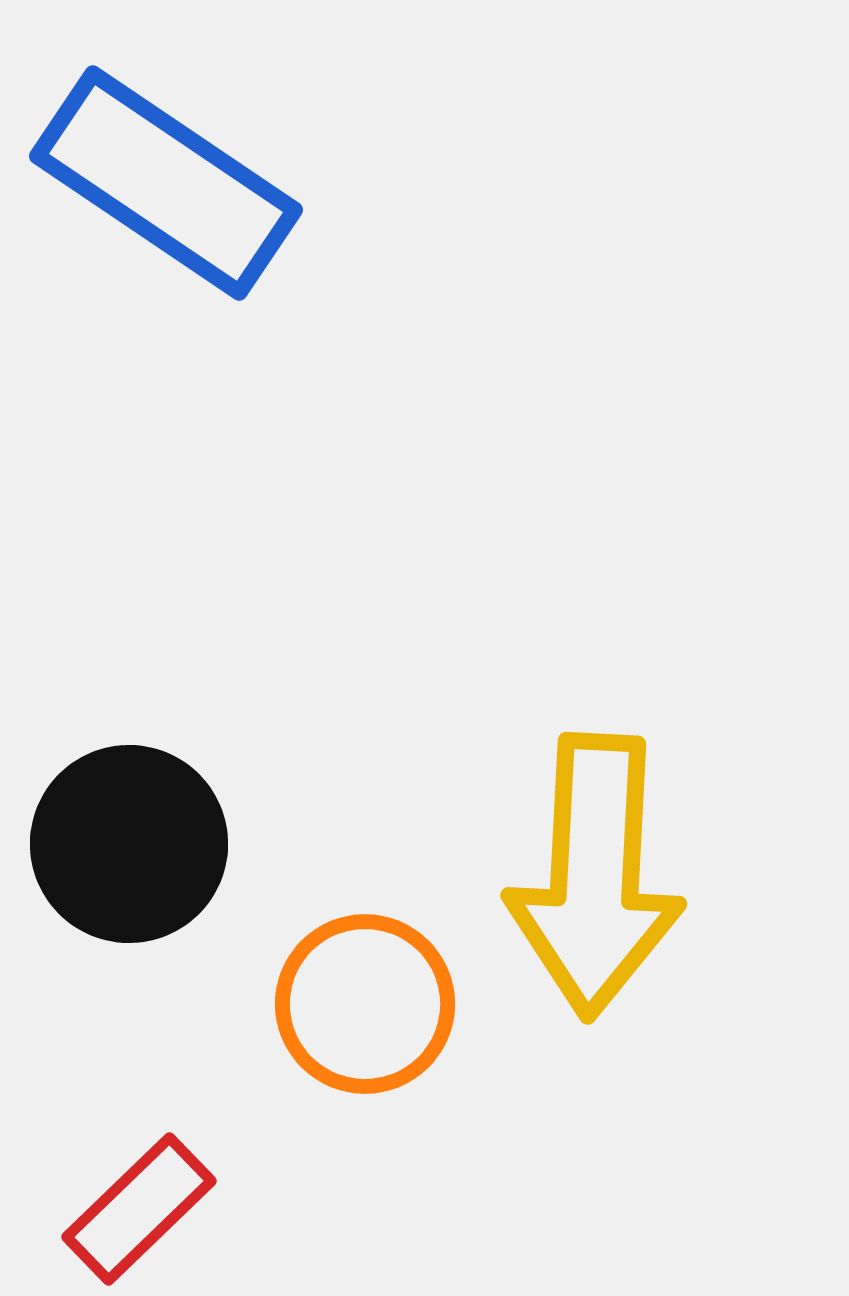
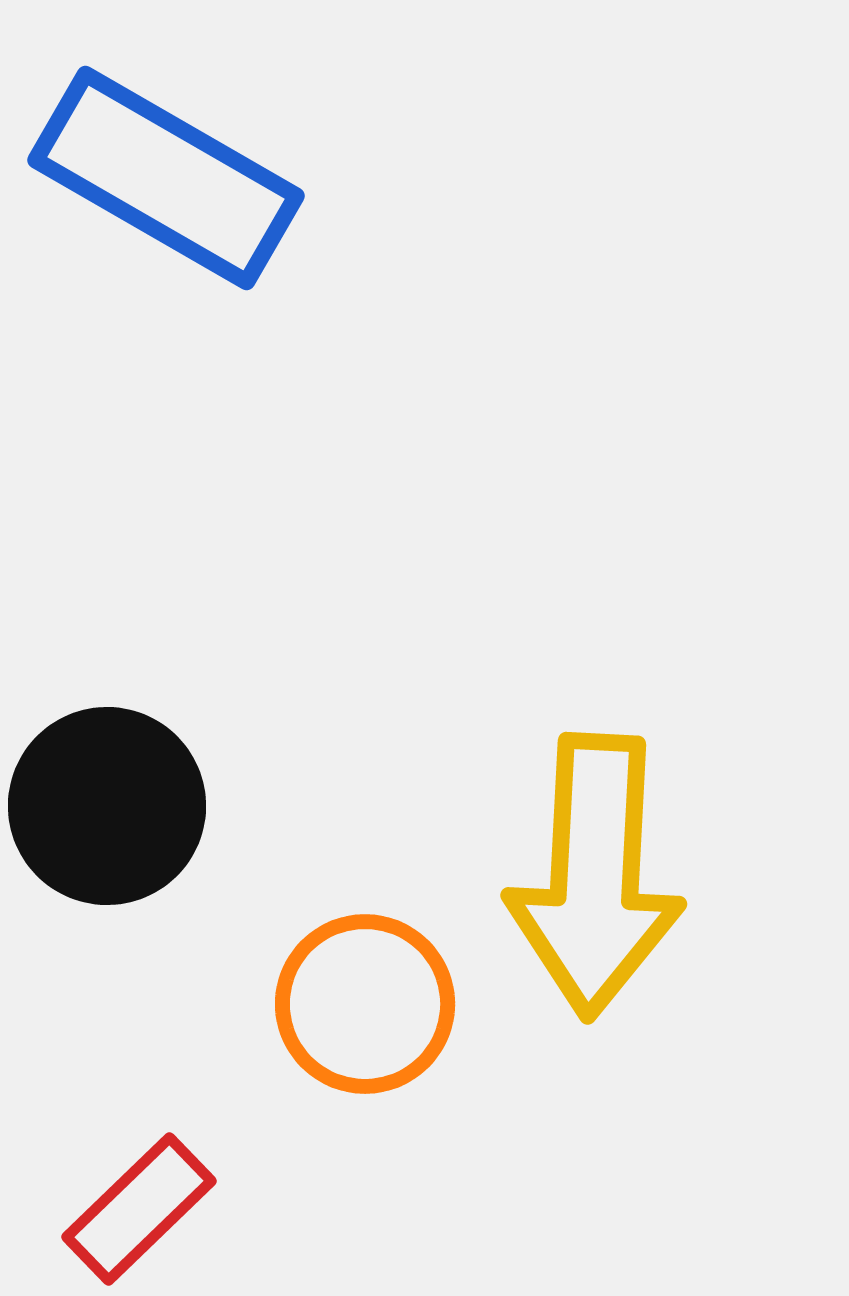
blue rectangle: moved 5 px up; rotated 4 degrees counterclockwise
black circle: moved 22 px left, 38 px up
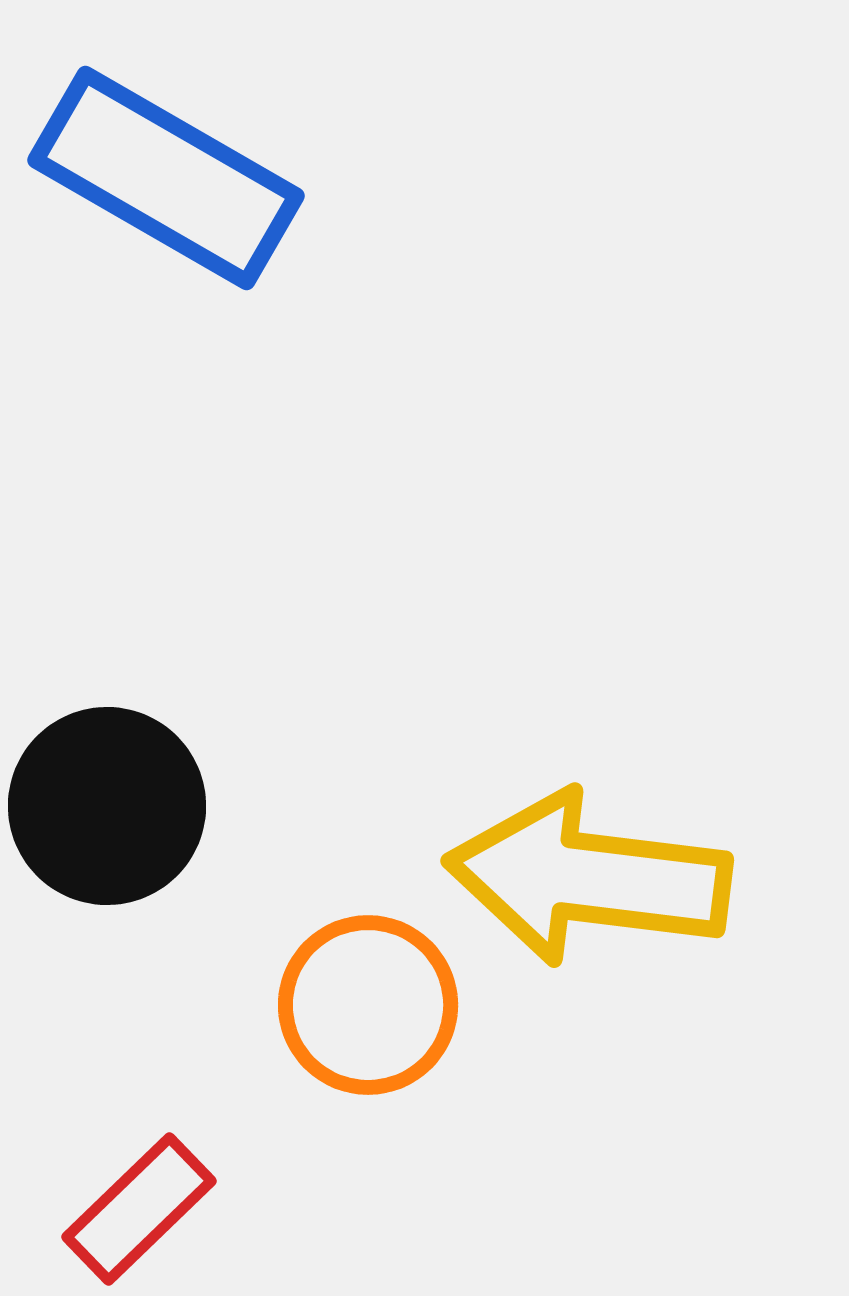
yellow arrow: moved 7 px left, 2 px down; rotated 94 degrees clockwise
orange circle: moved 3 px right, 1 px down
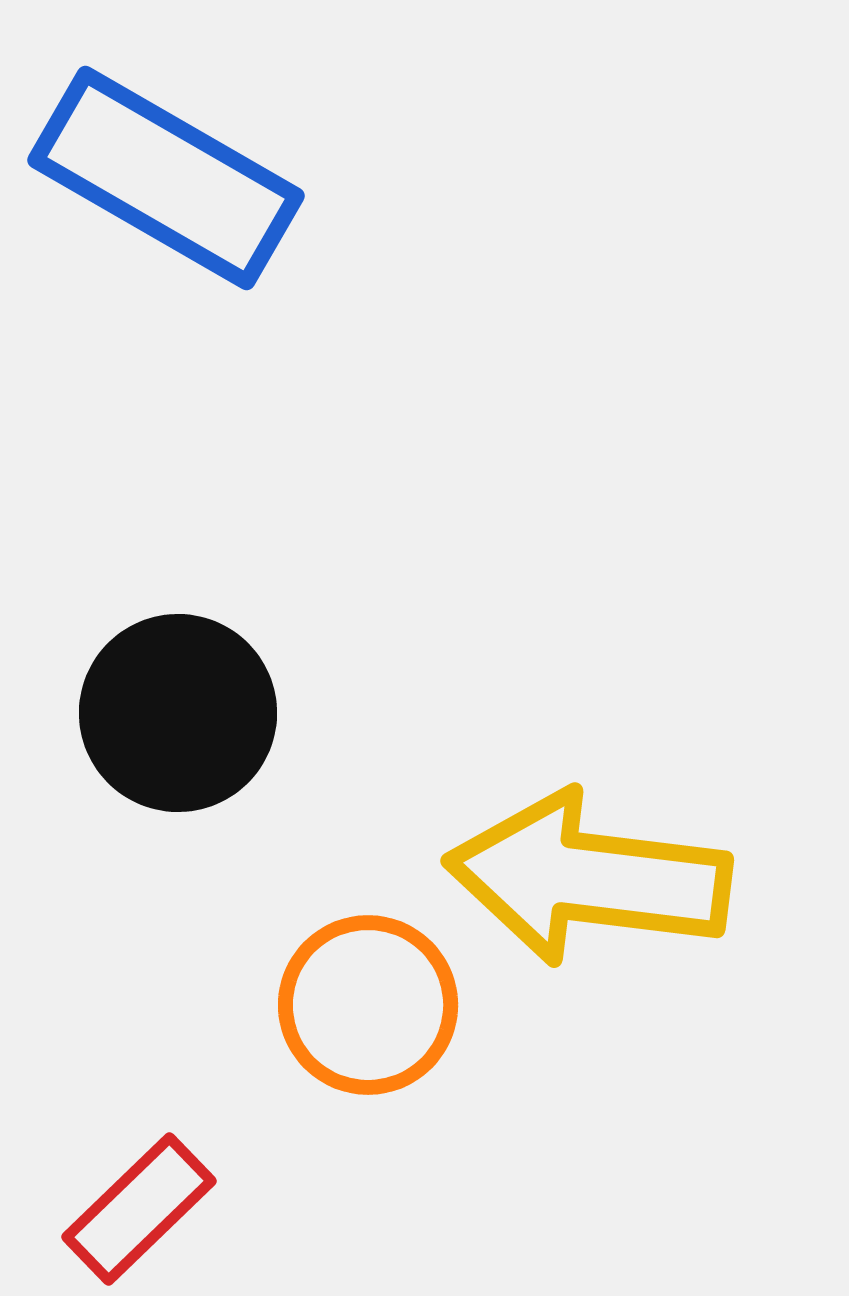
black circle: moved 71 px right, 93 px up
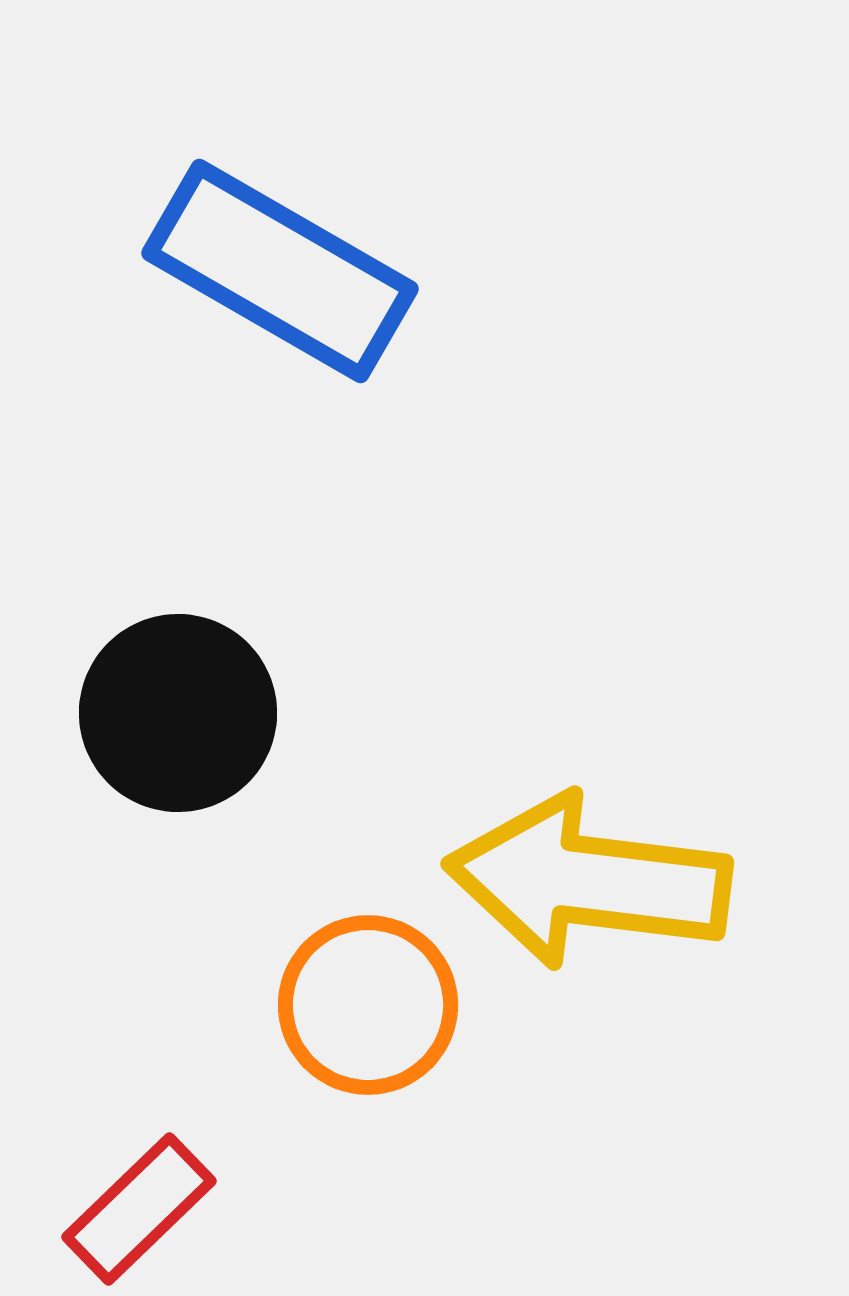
blue rectangle: moved 114 px right, 93 px down
yellow arrow: moved 3 px down
